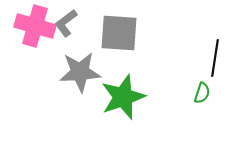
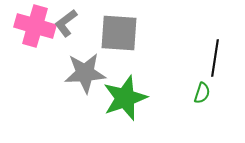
gray star: moved 5 px right, 1 px down
green star: moved 2 px right, 1 px down
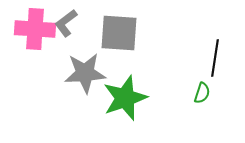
pink cross: moved 3 px down; rotated 12 degrees counterclockwise
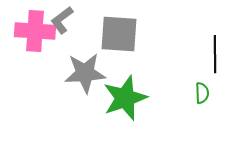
gray L-shape: moved 4 px left, 3 px up
pink cross: moved 2 px down
gray square: moved 1 px down
black line: moved 4 px up; rotated 9 degrees counterclockwise
green semicircle: rotated 20 degrees counterclockwise
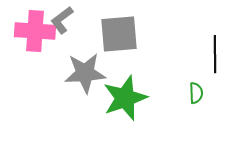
gray square: rotated 9 degrees counterclockwise
green semicircle: moved 6 px left
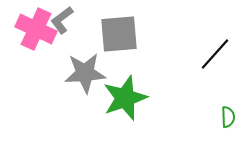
pink cross: moved 1 px right, 2 px up; rotated 21 degrees clockwise
black line: rotated 42 degrees clockwise
green semicircle: moved 32 px right, 24 px down
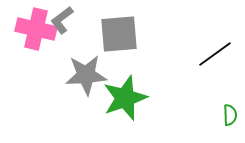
pink cross: rotated 12 degrees counterclockwise
black line: rotated 12 degrees clockwise
gray star: moved 1 px right, 2 px down
green semicircle: moved 2 px right, 2 px up
